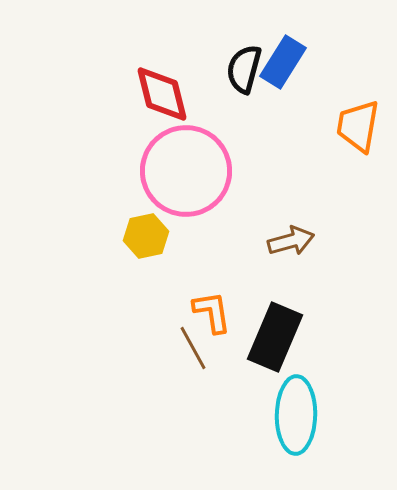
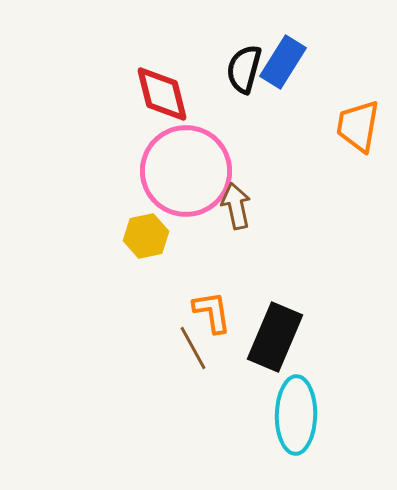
brown arrow: moved 55 px left, 35 px up; rotated 87 degrees counterclockwise
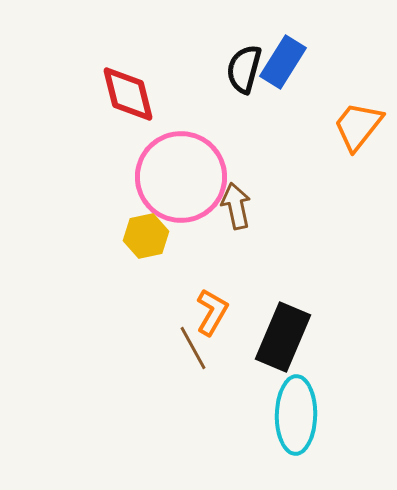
red diamond: moved 34 px left
orange trapezoid: rotated 28 degrees clockwise
pink circle: moved 5 px left, 6 px down
orange L-shape: rotated 39 degrees clockwise
black rectangle: moved 8 px right
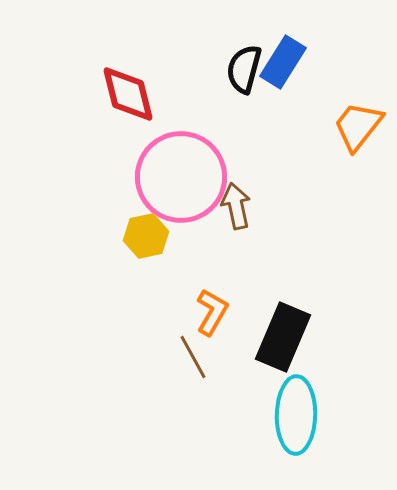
brown line: moved 9 px down
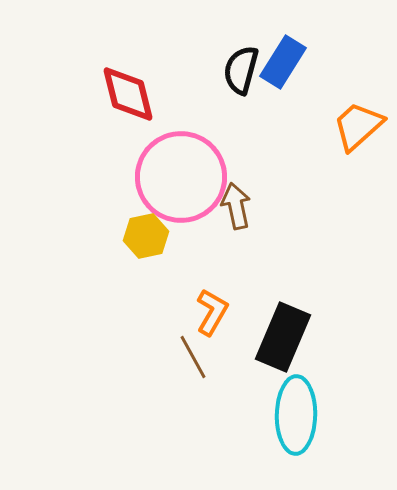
black semicircle: moved 3 px left, 1 px down
orange trapezoid: rotated 10 degrees clockwise
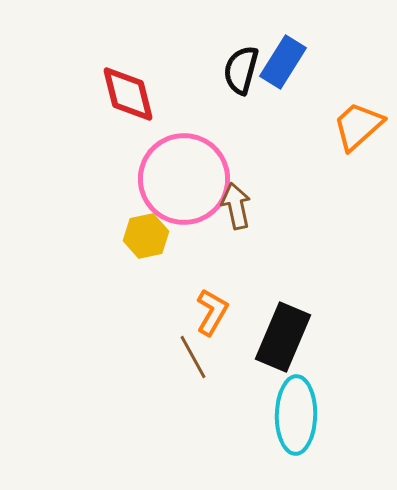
pink circle: moved 3 px right, 2 px down
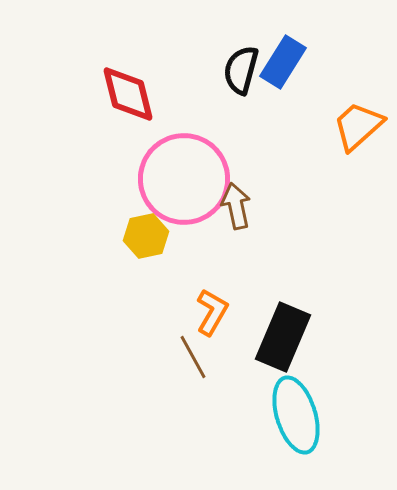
cyan ellipse: rotated 18 degrees counterclockwise
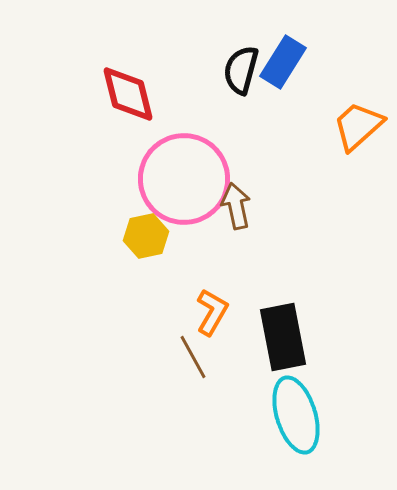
black rectangle: rotated 34 degrees counterclockwise
